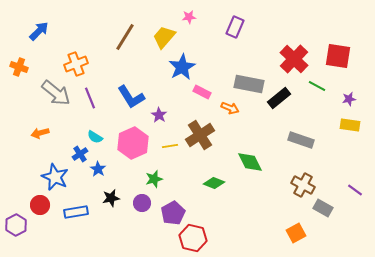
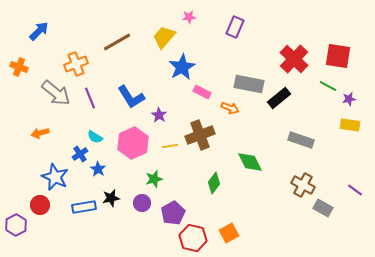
brown line at (125, 37): moved 8 px left, 5 px down; rotated 28 degrees clockwise
green line at (317, 86): moved 11 px right
brown cross at (200, 135): rotated 12 degrees clockwise
green diamond at (214, 183): rotated 75 degrees counterclockwise
blue rectangle at (76, 212): moved 8 px right, 5 px up
orange square at (296, 233): moved 67 px left
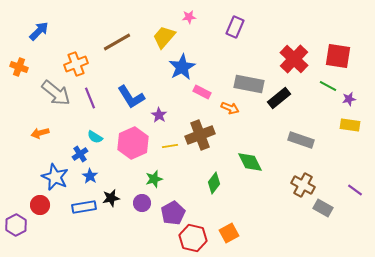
blue star at (98, 169): moved 8 px left, 7 px down
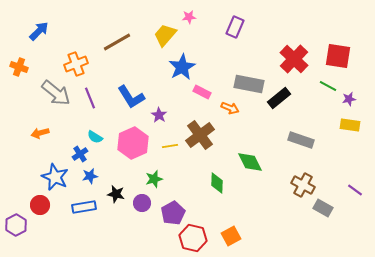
yellow trapezoid at (164, 37): moved 1 px right, 2 px up
brown cross at (200, 135): rotated 16 degrees counterclockwise
blue star at (90, 176): rotated 28 degrees clockwise
green diamond at (214, 183): moved 3 px right; rotated 35 degrees counterclockwise
black star at (111, 198): moved 5 px right, 4 px up; rotated 24 degrees clockwise
orange square at (229, 233): moved 2 px right, 3 px down
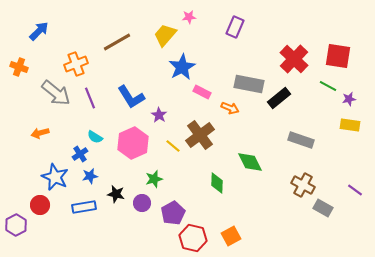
yellow line at (170, 146): moved 3 px right; rotated 49 degrees clockwise
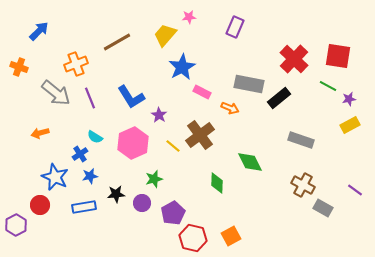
yellow rectangle at (350, 125): rotated 36 degrees counterclockwise
black star at (116, 194): rotated 18 degrees counterclockwise
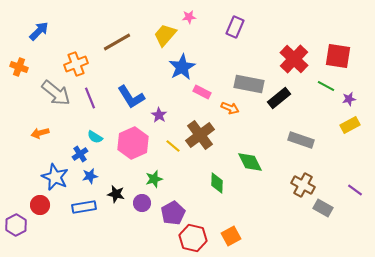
green line at (328, 86): moved 2 px left
black star at (116, 194): rotated 18 degrees clockwise
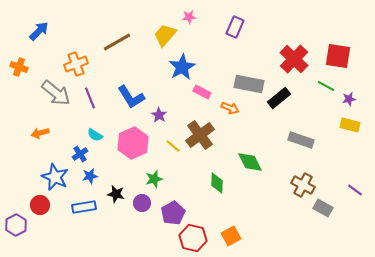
yellow rectangle at (350, 125): rotated 42 degrees clockwise
cyan semicircle at (95, 137): moved 2 px up
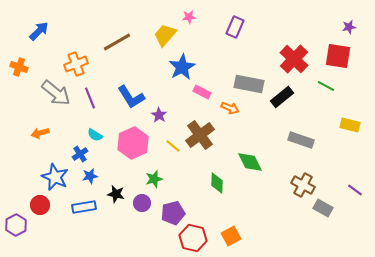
black rectangle at (279, 98): moved 3 px right, 1 px up
purple star at (349, 99): moved 72 px up
purple pentagon at (173, 213): rotated 15 degrees clockwise
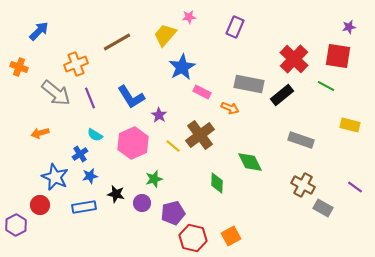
black rectangle at (282, 97): moved 2 px up
purple line at (355, 190): moved 3 px up
